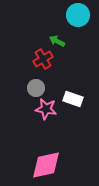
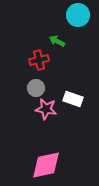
red cross: moved 4 px left, 1 px down; rotated 18 degrees clockwise
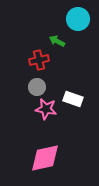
cyan circle: moved 4 px down
gray circle: moved 1 px right, 1 px up
pink diamond: moved 1 px left, 7 px up
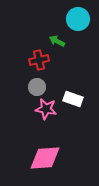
pink diamond: rotated 8 degrees clockwise
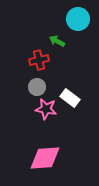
white rectangle: moved 3 px left, 1 px up; rotated 18 degrees clockwise
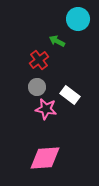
red cross: rotated 24 degrees counterclockwise
white rectangle: moved 3 px up
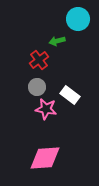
green arrow: rotated 42 degrees counterclockwise
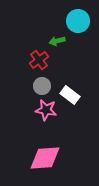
cyan circle: moved 2 px down
gray circle: moved 5 px right, 1 px up
pink star: moved 1 px down
